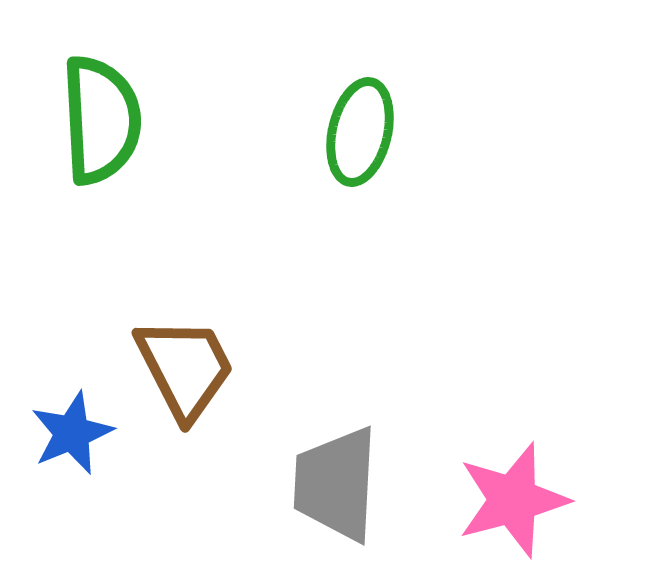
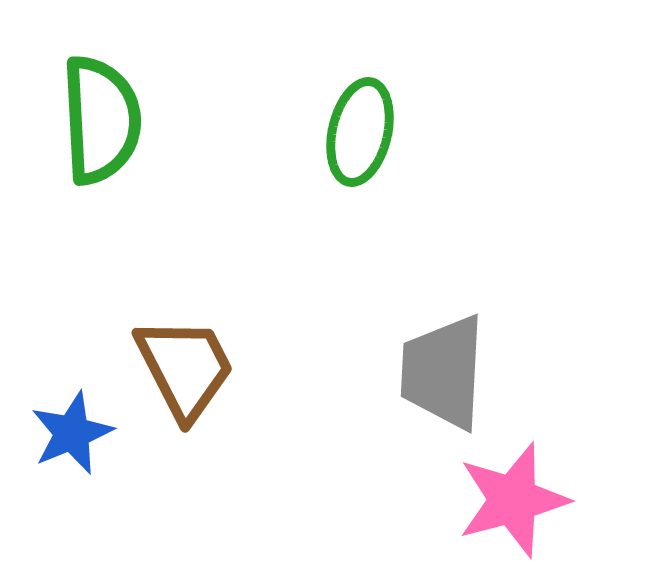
gray trapezoid: moved 107 px right, 112 px up
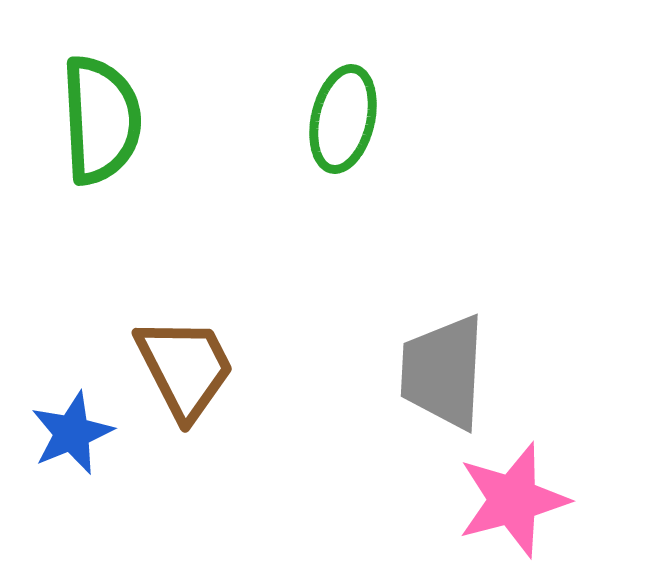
green ellipse: moved 17 px left, 13 px up
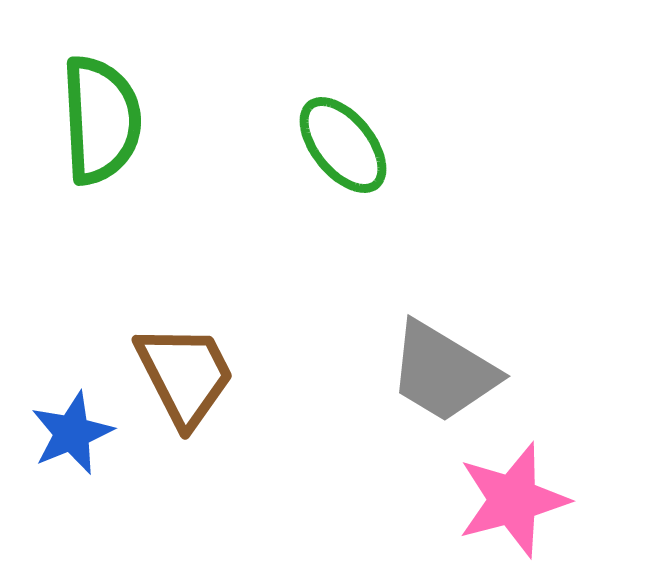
green ellipse: moved 26 px down; rotated 52 degrees counterclockwise
brown trapezoid: moved 7 px down
gray trapezoid: rotated 62 degrees counterclockwise
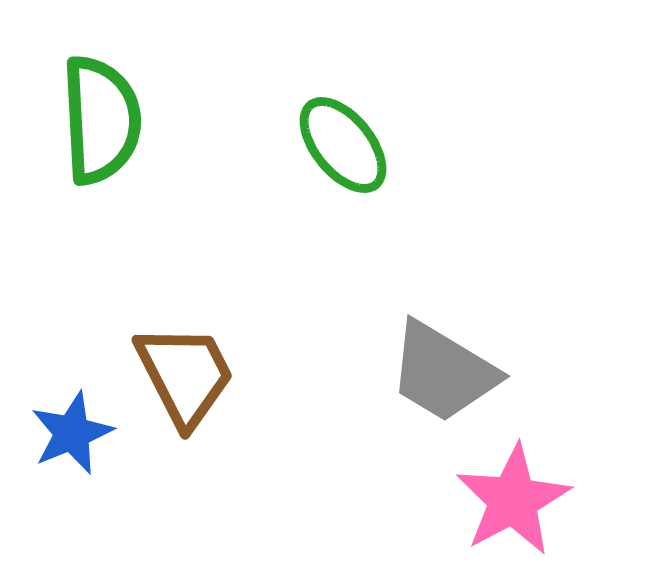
pink star: rotated 13 degrees counterclockwise
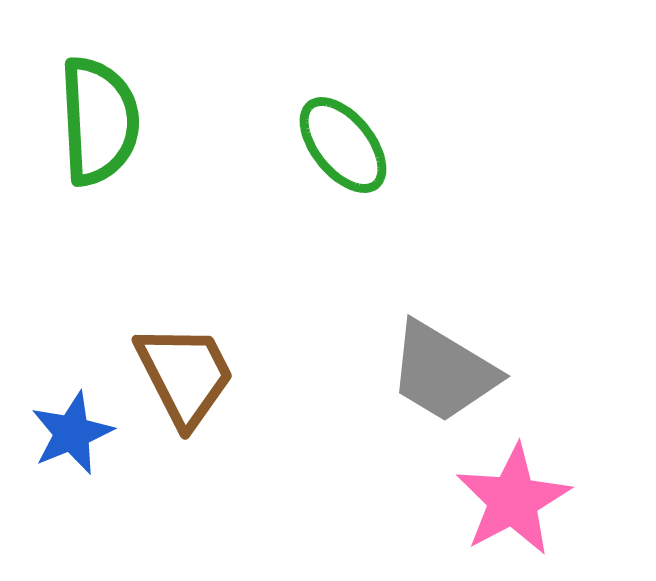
green semicircle: moved 2 px left, 1 px down
